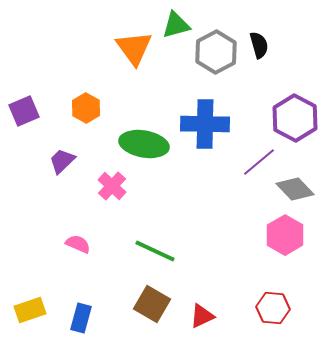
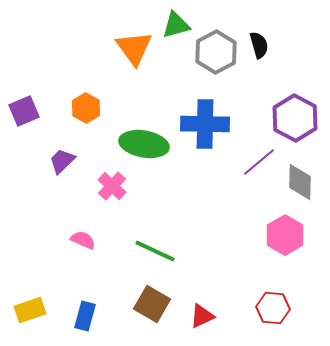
gray diamond: moved 5 px right, 7 px up; rotated 45 degrees clockwise
pink semicircle: moved 5 px right, 4 px up
blue rectangle: moved 4 px right, 2 px up
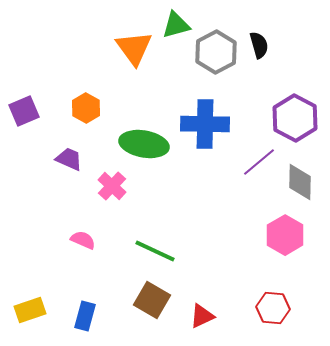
purple trapezoid: moved 7 px right, 2 px up; rotated 68 degrees clockwise
brown square: moved 4 px up
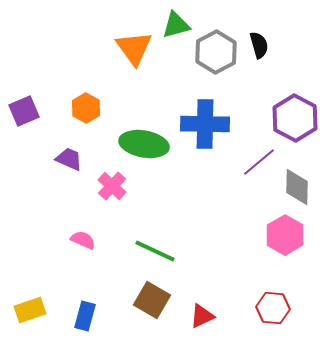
gray diamond: moved 3 px left, 5 px down
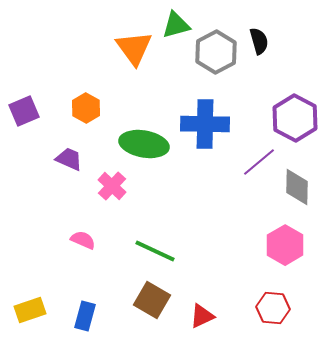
black semicircle: moved 4 px up
pink hexagon: moved 10 px down
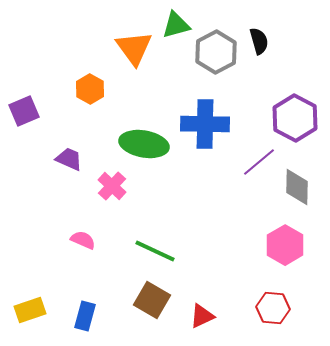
orange hexagon: moved 4 px right, 19 px up
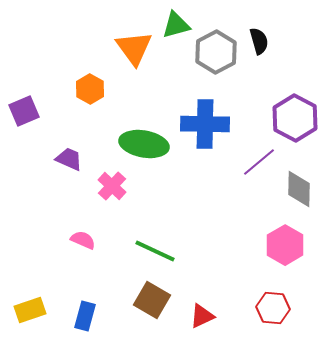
gray diamond: moved 2 px right, 2 px down
